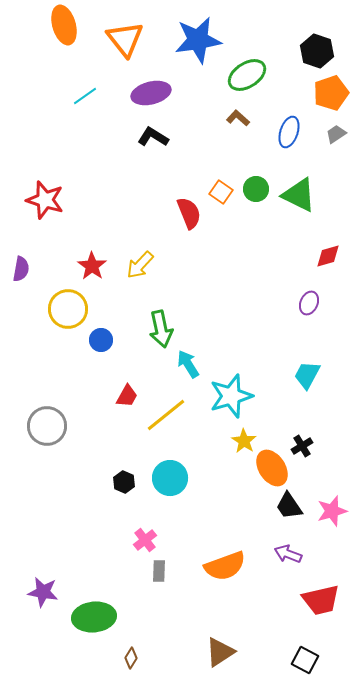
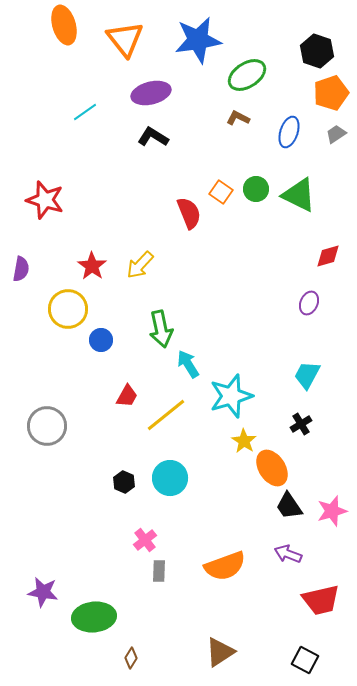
cyan line at (85, 96): moved 16 px down
brown L-shape at (238, 118): rotated 15 degrees counterclockwise
black cross at (302, 446): moved 1 px left, 22 px up
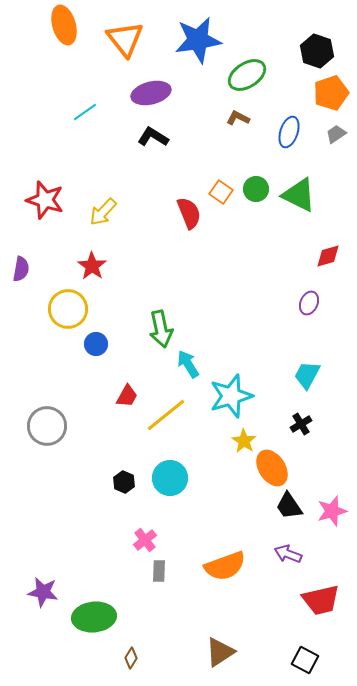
yellow arrow at (140, 265): moved 37 px left, 53 px up
blue circle at (101, 340): moved 5 px left, 4 px down
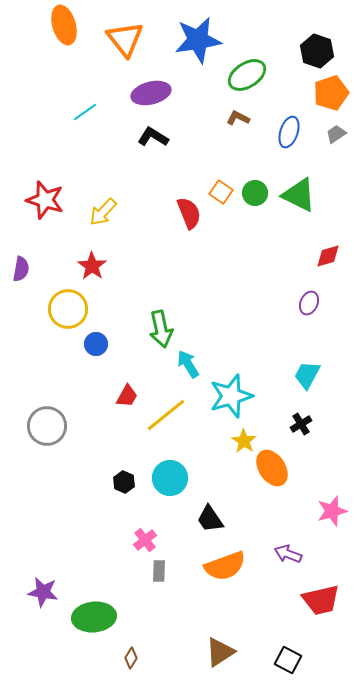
green circle at (256, 189): moved 1 px left, 4 px down
black trapezoid at (289, 506): moved 79 px left, 13 px down
black square at (305, 660): moved 17 px left
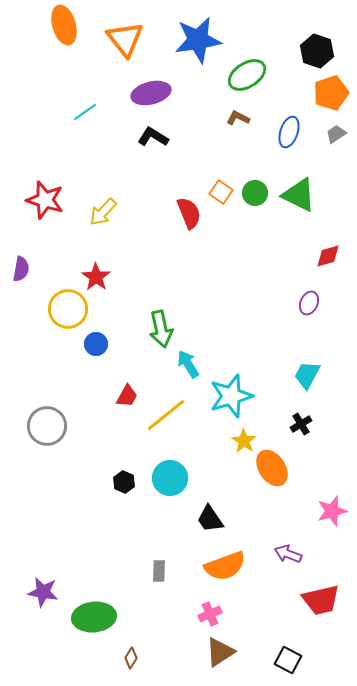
red star at (92, 266): moved 4 px right, 11 px down
pink cross at (145, 540): moved 65 px right, 74 px down; rotated 15 degrees clockwise
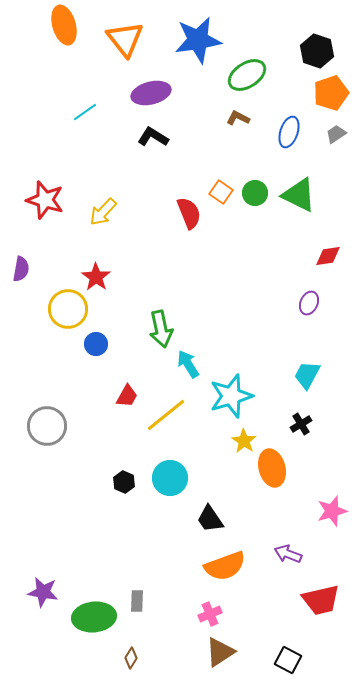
red diamond at (328, 256): rotated 8 degrees clockwise
orange ellipse at (272, 468): rotated 18 degrees clockwise
gray rectangle at (159, 571): moved 22 px left, 30 px down
